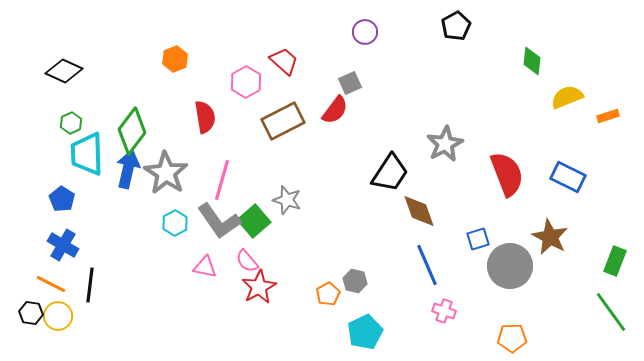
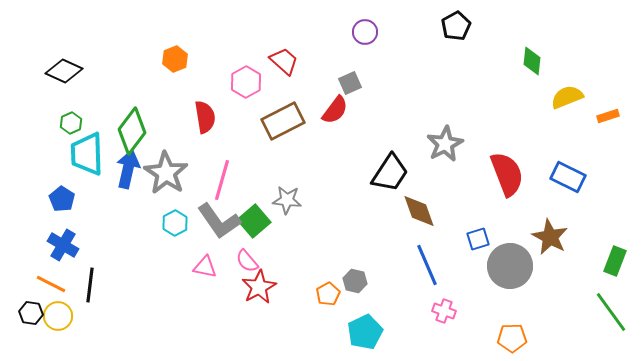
gray star at (287, 200): rotated 12 degrees counterclockwise
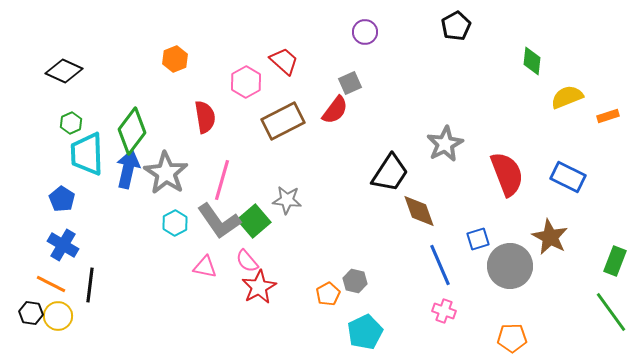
blue line at (427, 265): moved 13 px right
